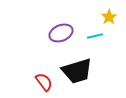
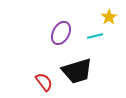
purple ellipse: rotated 40 degrees counterclockwise
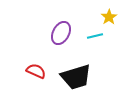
black trapezoid: moved 1 px left, 6 px down
red semicircle: moved 8 px left, 11 px up; rotated 30 degrees counterclockwise
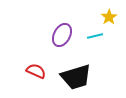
purple ellipse: moved 1 px right, 2 px down
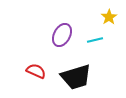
cyan line: moved 4 px down
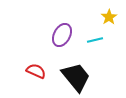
black trapezoid: rotated 112 degrees counterclockwise
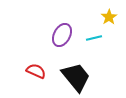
cyan line: moved 1 px left, 2 px up
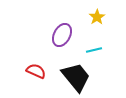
yellow star: moved 12 px left
cyan line: moved 12 px down
